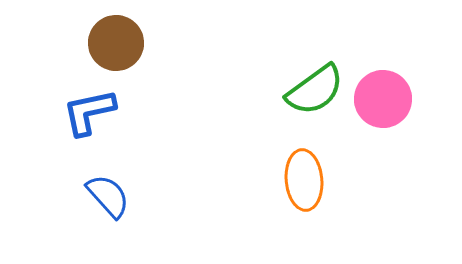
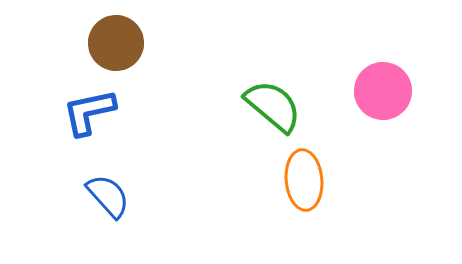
green semicircle: moved 42 px left, 16 px down; rotated 104 degrees counterclockwise
pink circle: moved 8 px up
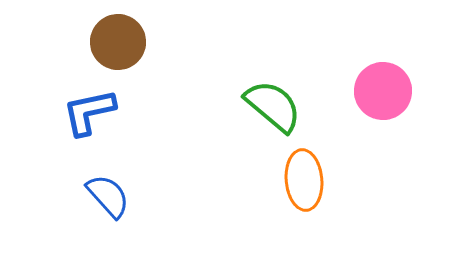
brown circle: moved 2 px right, 1 px up
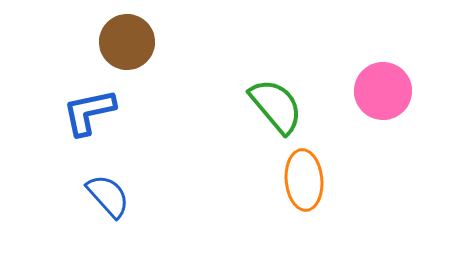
brown circle: moved 9 px right
green semicircle: moved 3 px right; rotated 10 degrees clockwise
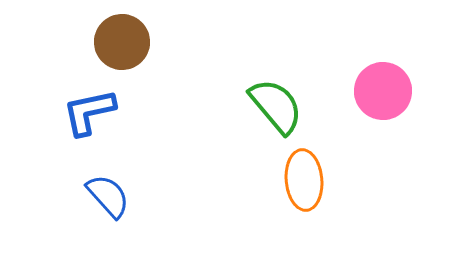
brown circle: moved 5 px left
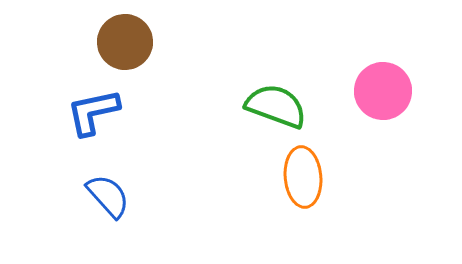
brown circle: moved 3 px right
green semicircle: rotated 30 degrees counterclockwise
blue L-shape: moved 4 px right
orange ellipse: moved 1 px left, 3 px up
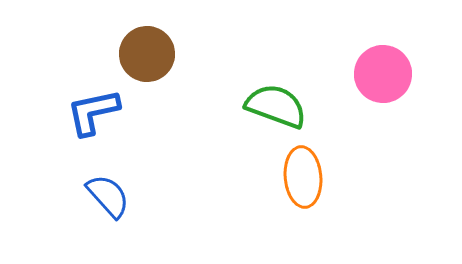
brown circle: moved 22 px right, 12 px down
pink circle: moved 17 px up
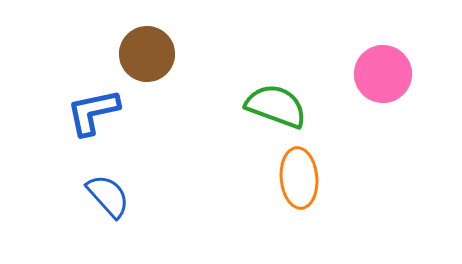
orange ellipse: moved 4 px left, 1 px down
